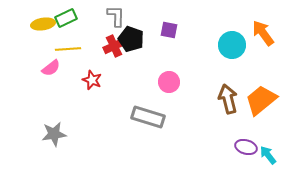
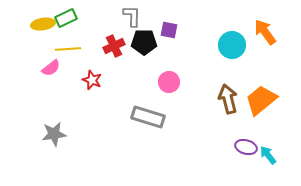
gray L-shape: moved 16 px right
orange arrow: moved 2 px right, 1 px up
black pentagon: moved 13 px right, 3 px down; rotated 20 degrees counterclockwise
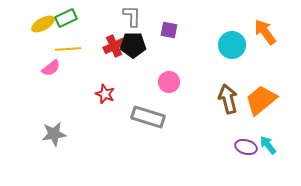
yellow ellipse: rotated 20 degrees counterclockwise
black pentagon: moved 11 px left, 3 px down
red star: moved 13 px right, 14 px down
cyan arrow: moved 10 px up
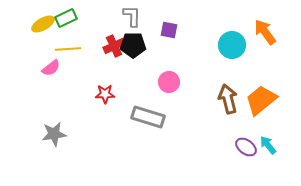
red star: rotated 24 degrees counterclockwise
purple ellipse: rotated 20 degrees clockwise
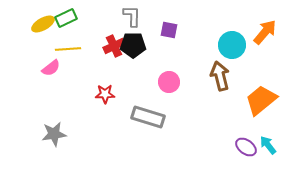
orange arrow: rotated 76 degrees clockwise
brown arrow: moved 8 px left, 23 px up
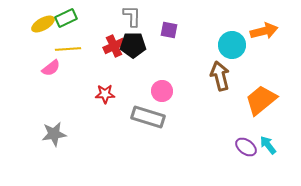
orange arrow: moved 1 px left, 1 px up; rotated 36 degrees clockwise
pink circle: moved 7 px left, 9 px down
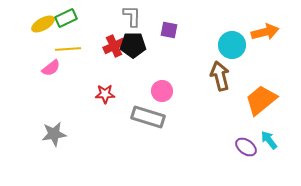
orange arrow: moved 1 px right, 1 px down
cyan arrow: moved 1 px right, 5 px up
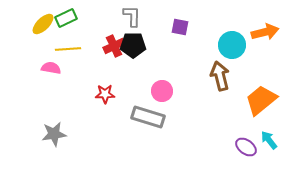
yellow ellipse: rotated 15 degrees counterclockwise
purple square: moved 11 px right, 3 px up
pink semicircle: rotated 132 degrees counterclockwise
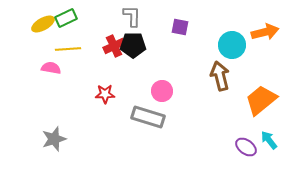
yellow ellipse: rotated 15 degrees clockwise
gray star: moved 5 px down; rotated 10 degrees counterclockwise
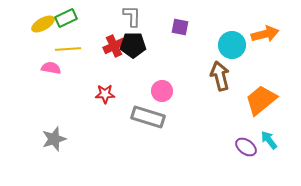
orange arrow: moved 2 px down
